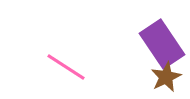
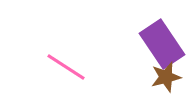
brown star: rotated 12 degrees clockwise
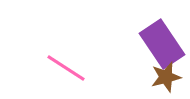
pink line: moved 1 px down
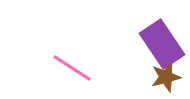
pink line: moved 6 px right
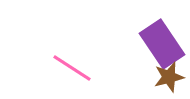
brown star: moved 3 px right
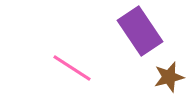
purple rectangle: moved 22 px left, 13 px up
